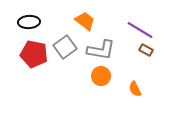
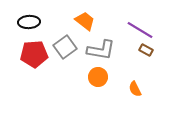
red pentagon: rotated 16 degrees counterclockwise
orange circle: moved 3 px left, 1 px down
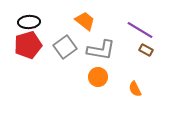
red pentagon: moved 6 px left, 9 px up; rotated 12 degrees counterclockwise
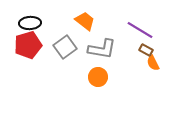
black ellipse: moved 1 px right, 1 px down
gray L-shape: moved 1 px right, 1 px up
orange semicircle: moved 18 px right, 26 px up
